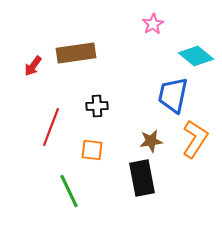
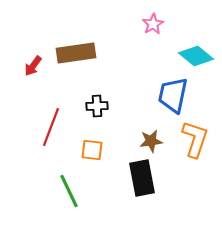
orange L-shape: rotated 15 degrees counterclockwise
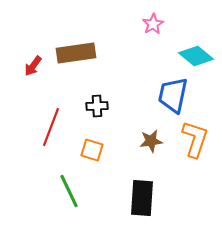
orange square: rotated 10 degrees clockwise
black rectangle: moved 20 px down; rotated 15 degrees clockwise
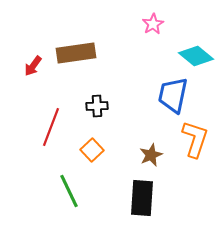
brown star: moved 14 px down; rotated 15 degrees counterclockwise
orange square: rotated 30 degrees clockwise
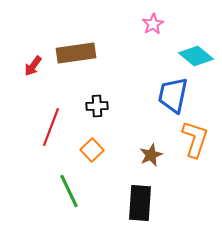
black rectangle: moved 2 px left, 5 px down
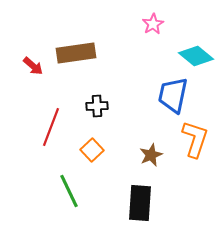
red arrow: rotated 85 degrees counterclockwise
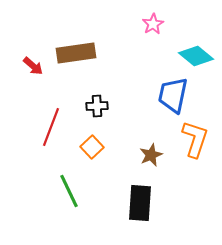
orange square: moved 3 px up
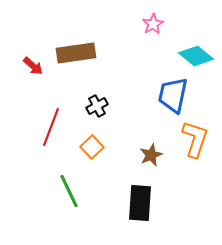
black cross: rotated 25 degrees counterclockwise
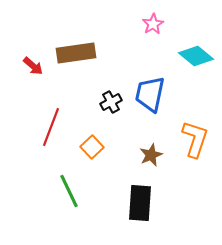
blue trapezoid: moved 23 px left, 1 px up
black cross: moved 14 px right, 4 px up
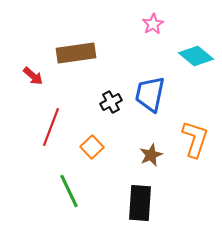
red arrow: moved 10 px down
